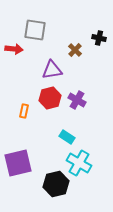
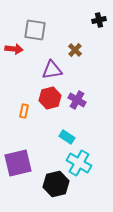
black cross: moved 18 px up; rotated 24 degrees counterclockwise
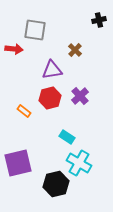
purple cross: moved 3 px right, 4 px up; rotated 18 degrees clockwise
orange rectangle: rotated 64 degrees counterclockwise
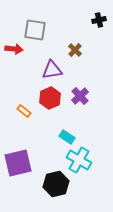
red hexagon: rotated 10 degrees counterclockwise
cyan cross: moved 3 px up
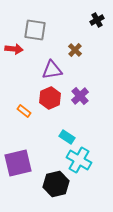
black cross: moved 2 px left; rotated 16 degrees counterclockwise
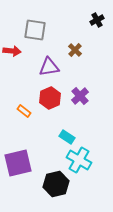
red arrow: moved 2 px left, 2 px down
purple triangle: moved 3 px left, 3 px up
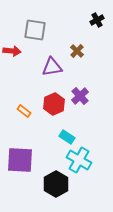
brown cross: moved 2 px right, 1 px down
purple triangle: moved 3 px right
red hexagon: moved 4 px right, 6 px down
purple square: moved 2 px right, 3 px up; rotated 16 degrees clockwise
black hexagon: rotated 15 degrees counterclockwise
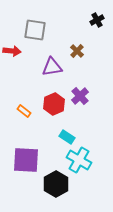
purple square: moved 6 px right
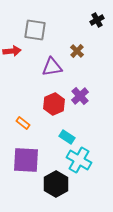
red arrow: rotated 12 degrees counterclockwise
orange rectangle: moved 1 px left, 12 px down
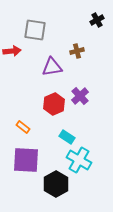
brown cross: rotated 32 degrees clockwise
orange rectangle: moved 4 px down
